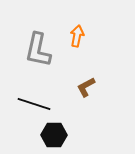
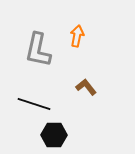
brown L-shape: rotated 80 degrees clockwise
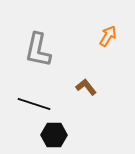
orange arrow: moved 31 px right; rotated 20 degrees clockwise
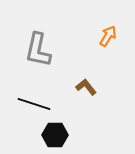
black hexagon: moved 1 px right
